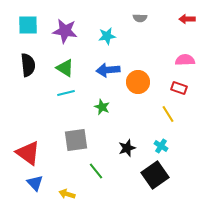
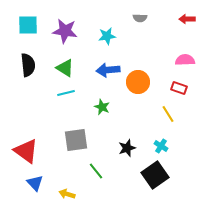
red triangle: moved 2 px left, 2 px up
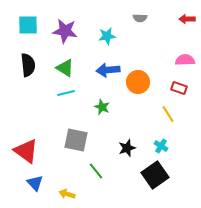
gray square: rotated 20 degrees clockwise
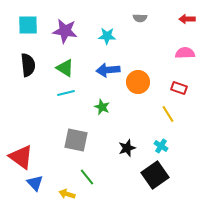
cyan star: rotated 12 degrees clockwise
pink semicircle: moved 7 px up
red triangle: moved 5 px left, 6 px down
green line: moved 9 px left, 6 px down
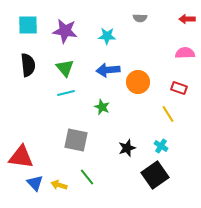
green triangle: rotated 18 degrees clockwise
red triangle: rotated 28 degrees counterclockwise
yellow arrow: moved 8 px left, 9 px up
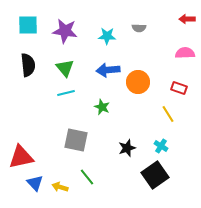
gray semicircle: moved 1 px left, 10 px down
red triangle: rotated 20 degrees counterclockwise
yellow arrow: moved 1 px right, 2 px down
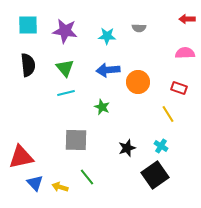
gray square: rotated 10 degrees counterclockwise
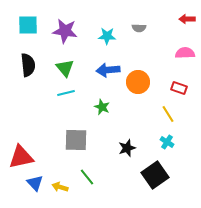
cyan cross: moved 6 px right, 4 px up
